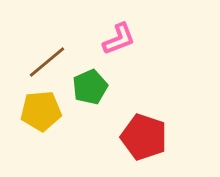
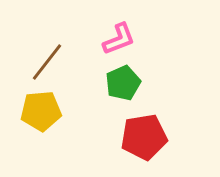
brown line: rotated 12 degrees counterclockwise
green pentagon: moved 33 px right, 4 px up
red pentagon: rotated 27 degrees counterclockwise
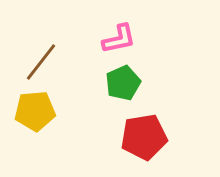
pink L-shape: rotated 9 degrees clockwise
brown line: moved 6 px left
yellow pentagon: moved 6 px left
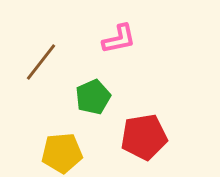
green pentagon: moved 30 px left, 14 px down
yellow pentagon: moved 27 px right, 42 px down
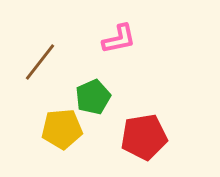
brown line: moved 1 px left
yellow pentagon: moved 24 px up
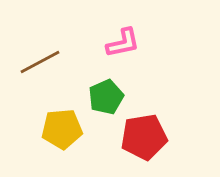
pink L-shape: moved 4 px right, 4 px down
brown line: rotated 24 degrees clockwise
green pentagon: moved 13 px right
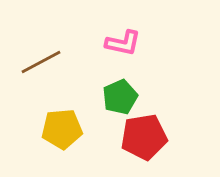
pink L-shape: rotated 24 degrees clockwise
brown line: moved 1 px right
green pentagon: moved 14 px right
